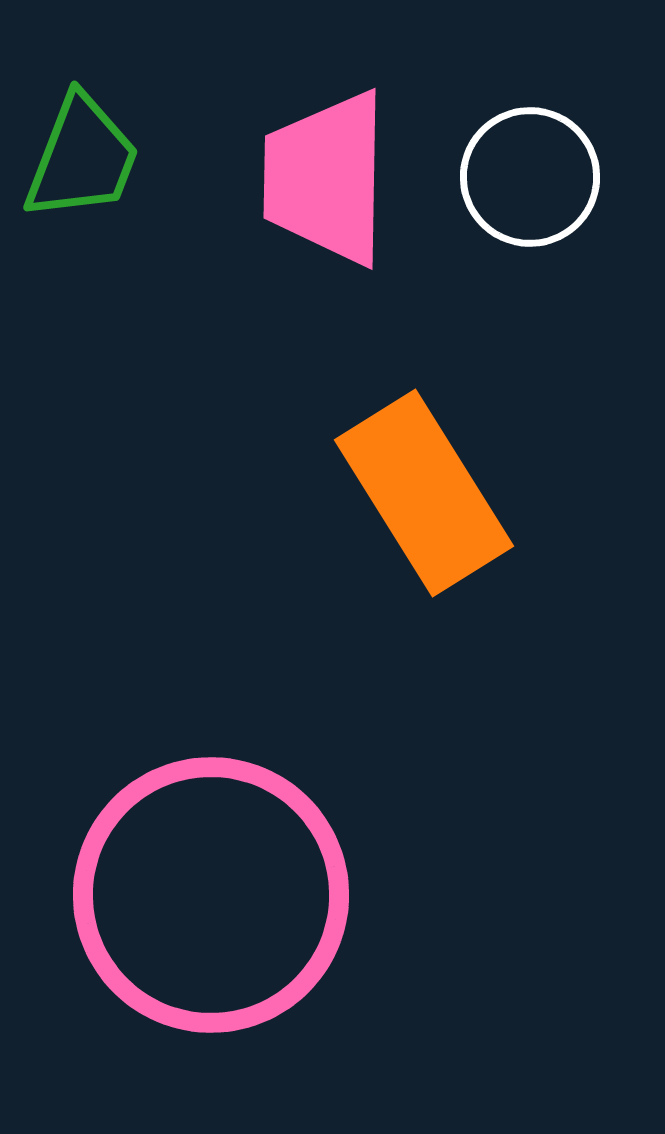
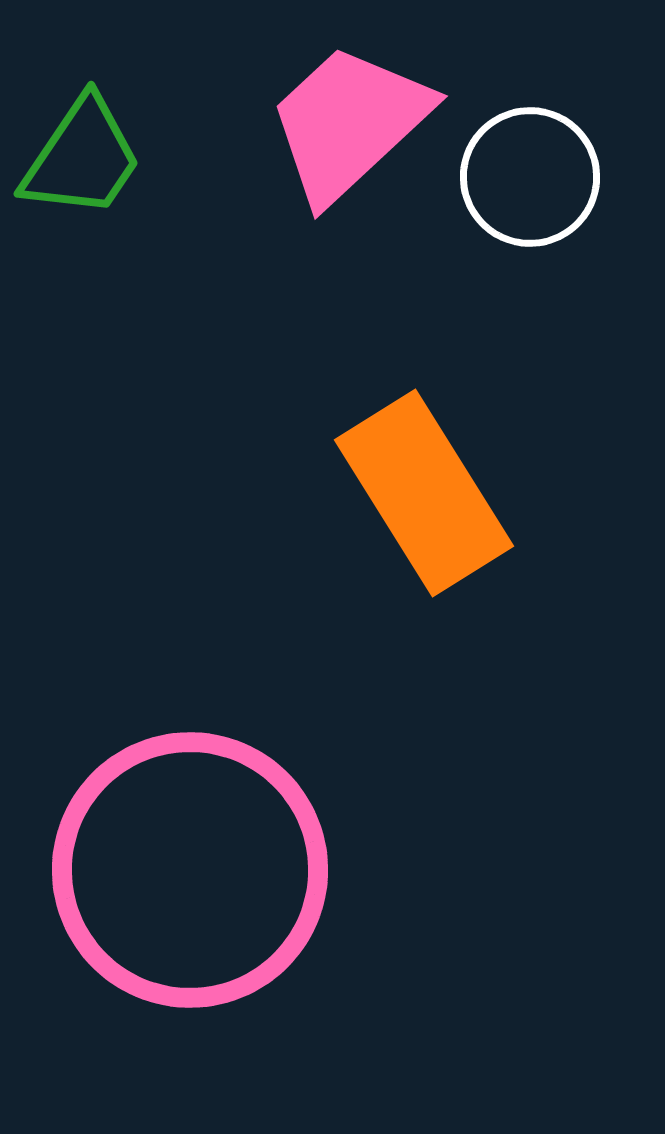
green trapezoid: rotated 13 degrees clockwise
pink trapezoid: moved 23 px right, 55 px up; rotated 46 degrees clockwise
pink circle: moved 21 px left, 25 px up
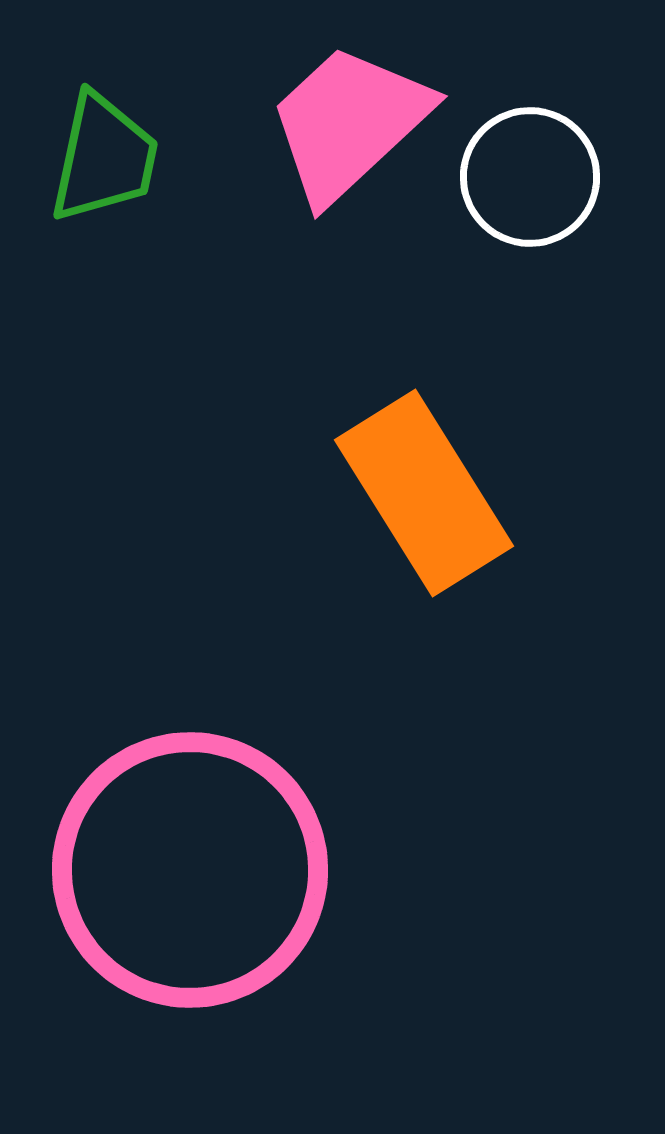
green trapezoid: moved 22 px right; rotated 22 degrees counterclockwise
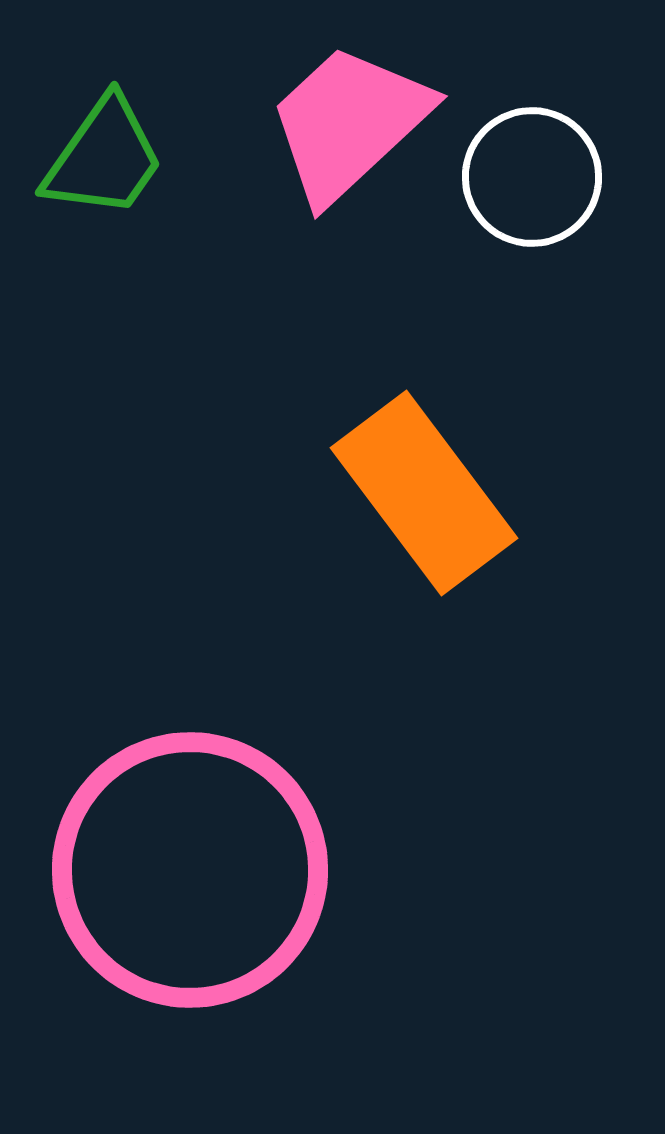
green trapezoid: rotated 23 degrees clockwise
white circle: moved 2 px right
orange rectangle: rotated 5 degrees counterclockwise
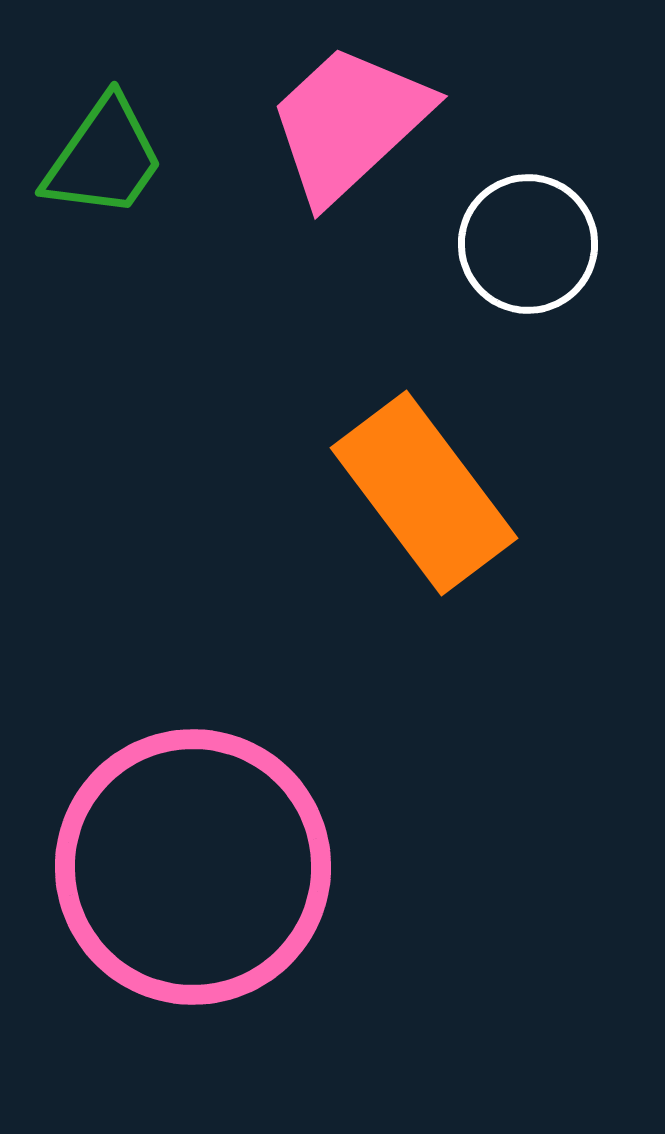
white circle: moved 4 px left, 67 px down
pink circle: moved 3 px right, 3 px up
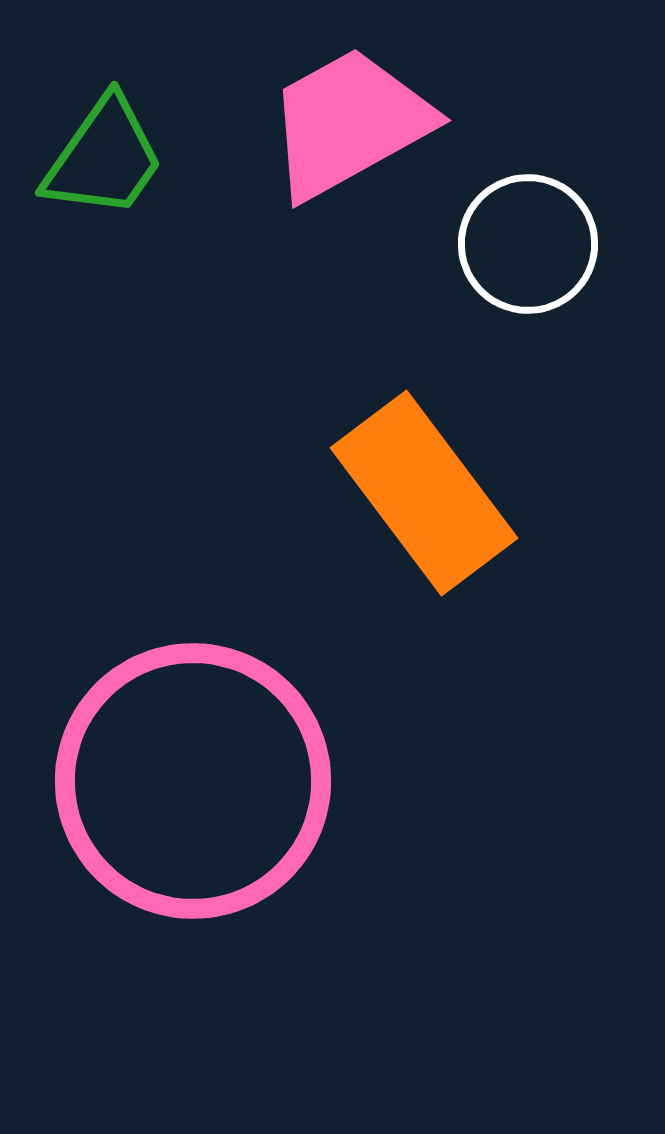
pink trapezoid: rotated 14 degrees clockwise
pink circle: moved 86 px up
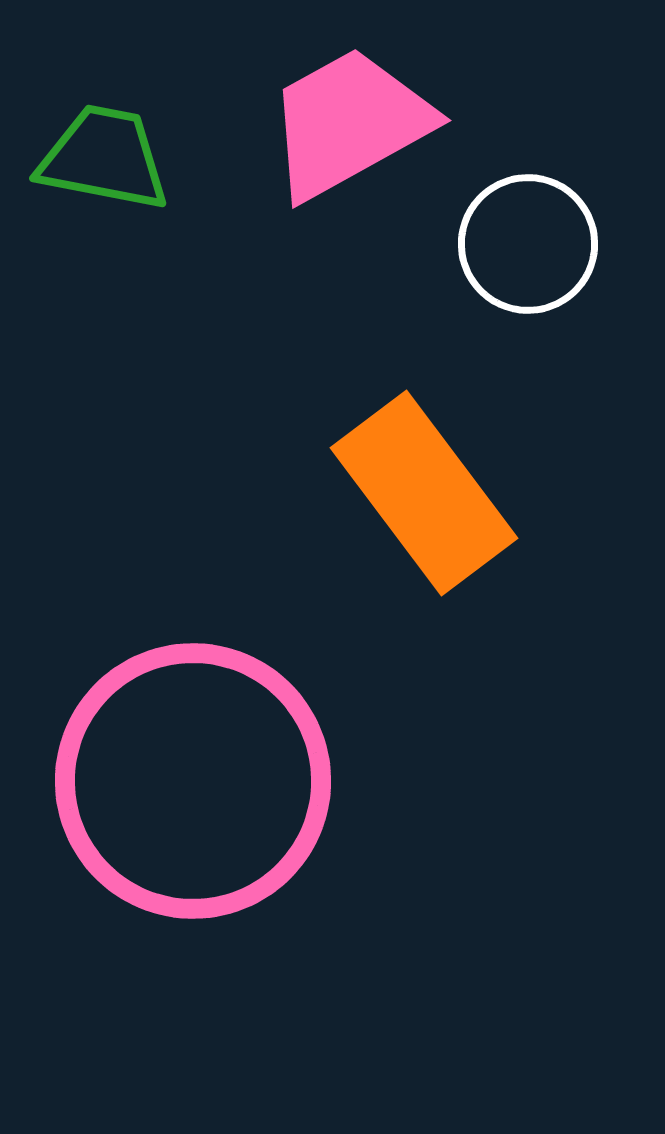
green trapezoid: rotated 114 degrees counterclockwise
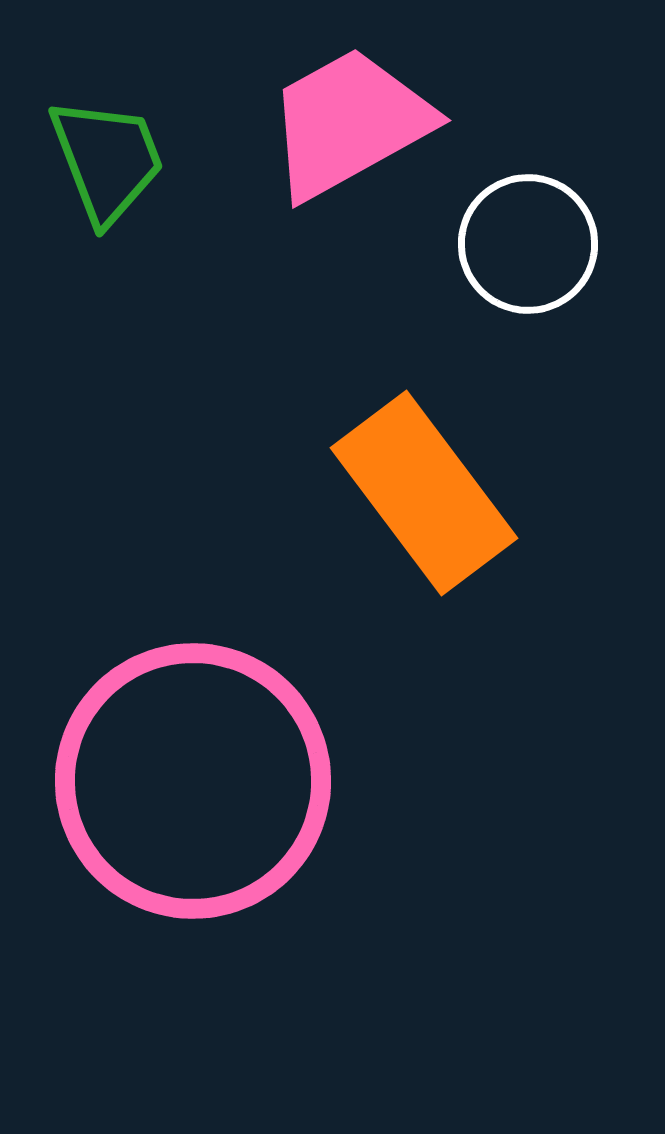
green trapezoid: moved 3 px right, 2 px down; rotated 58 degrees clockwise
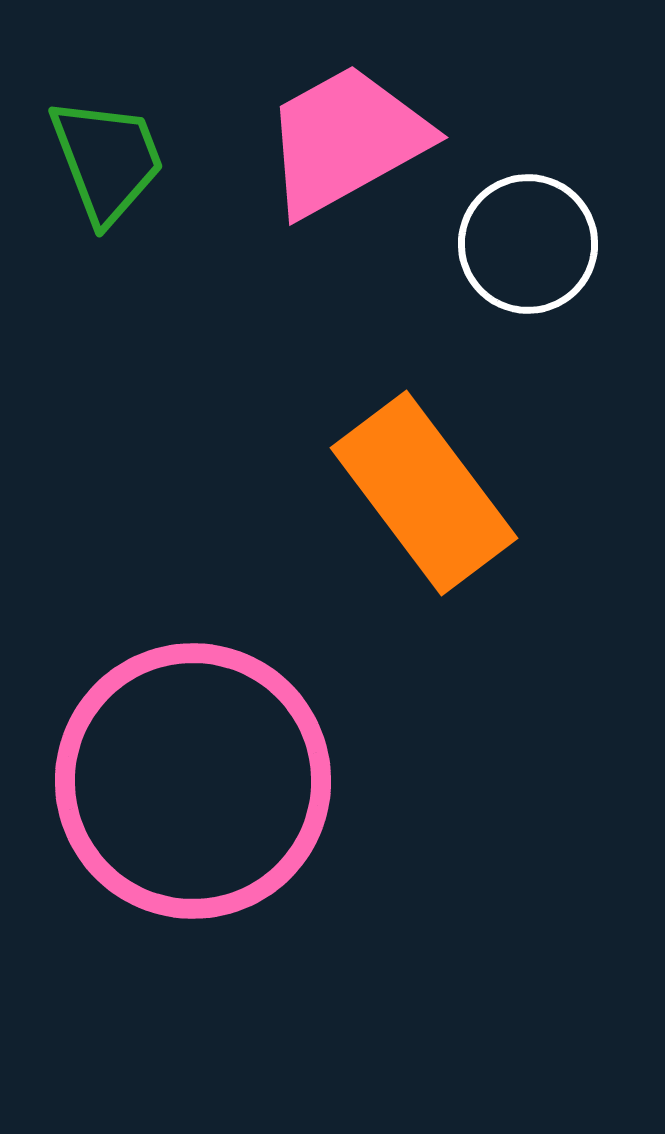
pink trapezoid: moved 3 px left, 17 px down
